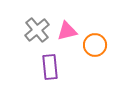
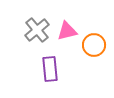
orange circle: moved 1 px left
purple rectangle: moved 2 px down
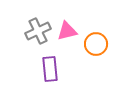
gray cross: moved 1 px right, 1 px down; rotated 15 degrees clockwise
orange circle: moved 2 px right, 1 px up
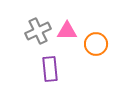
pink triangle: rotated 15 degrees clockwise
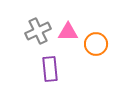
pink triangle: moved 1 px right, 1 px down
